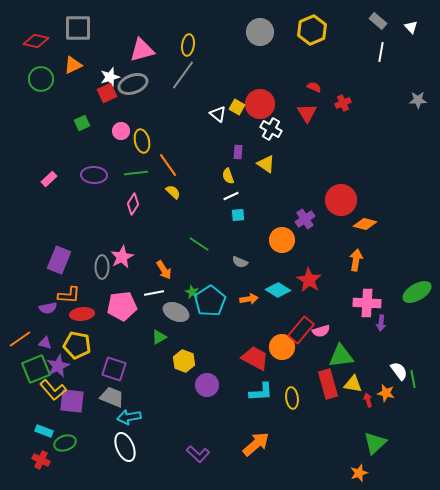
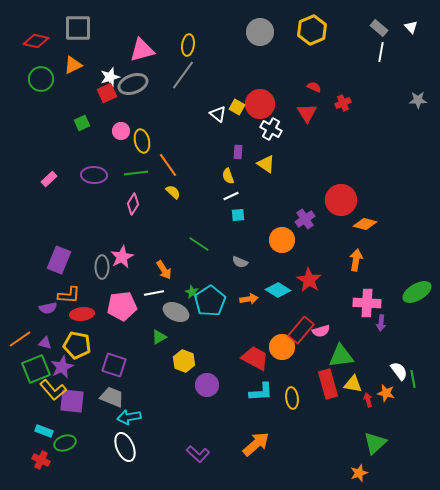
gray rectangle at (378, 21): moved 1 px right, 7 px down
purple star at (58, 366): moved 4 px right, 1 px down
purple square at (114, 369): moved 4 px up
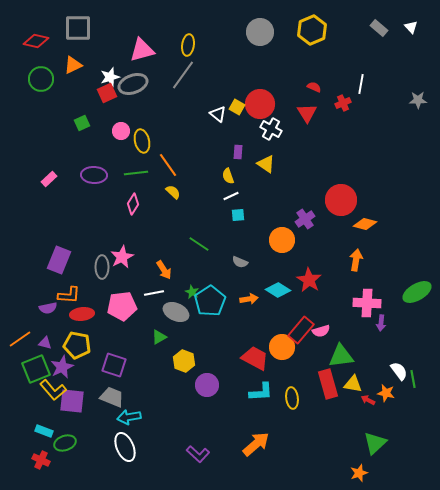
white line at (381, 52): moved 20 px left, 32 px down
red arrow at (368, 400): rotated 48 degrees counterclockwise
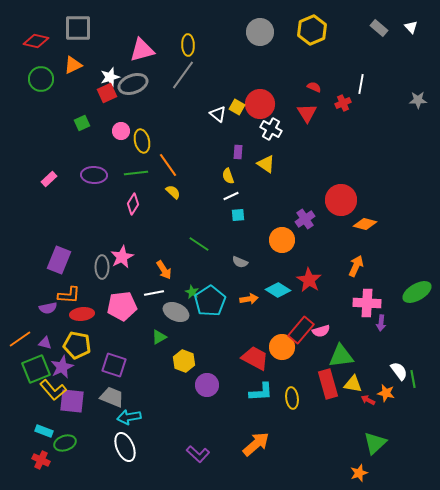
yellow ellipse at (188, 45): rotated 10 degrees counterclockwise
orange arrow at (356, 260): moved 6 px down; rotated 15 degrees clockwise
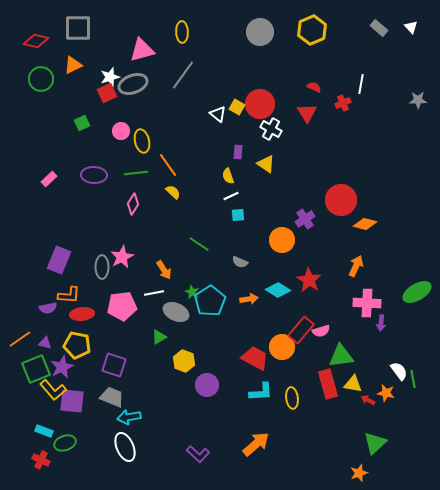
yellow ellipse at (188, 45): moved 6 px left, 13 px up
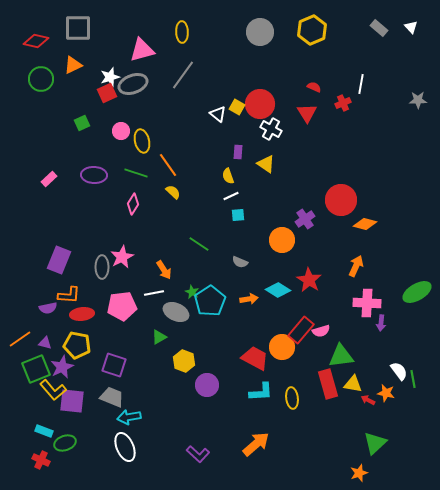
green line at (136, 173): rotated 25 degrees clockwise
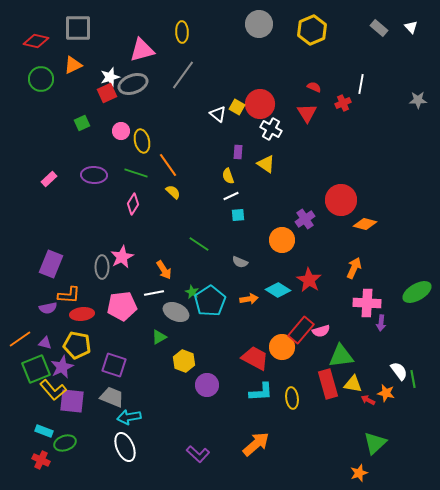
gray circle at (260, 32): moved 1 px left, 8 px up
purple rectangle at (59, 260): moved 8 px left, 4 px down
orange arrow at (356, 266): moved 2 px left, 2 px down
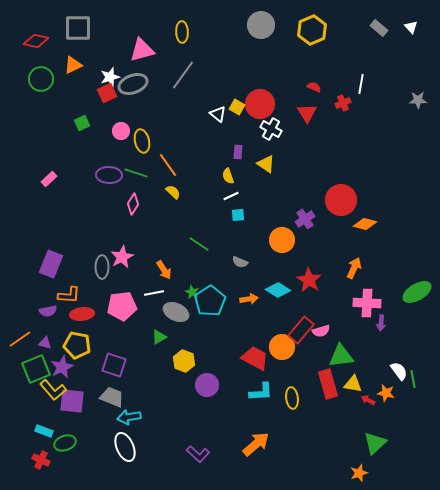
gray circle at (259, 24): moved 2 px right, 1 px down
purple ellipse at (94, 175): moved 15 px right
purple semicircle at (48, 308): moved 3 px down
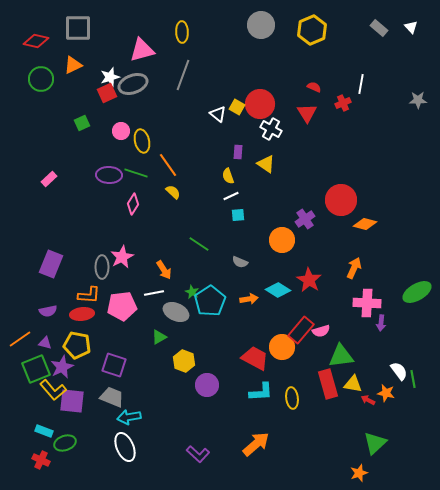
gray line at (183, 75): rotated 16 degrees counterclockwise
orange L-shape at (69, 295): moved 20 px right
